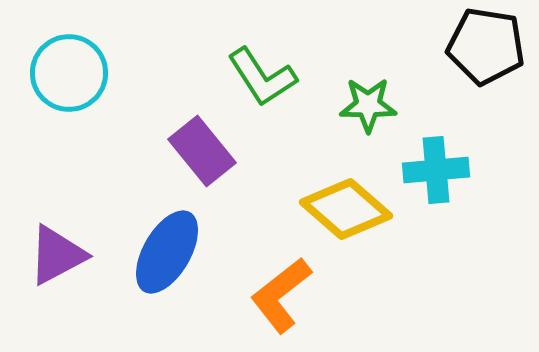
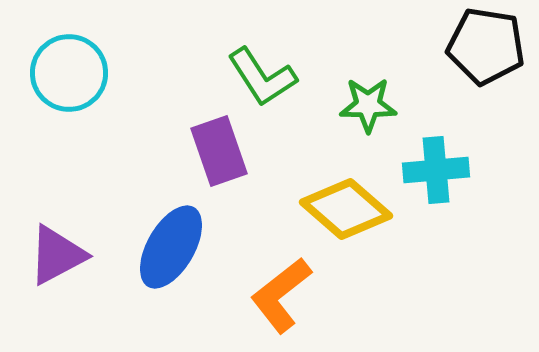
purple rectangle: moved 17 px right; rotated 20 degrees clockwise
blue ellipse: moved 4 px right, 5 px up
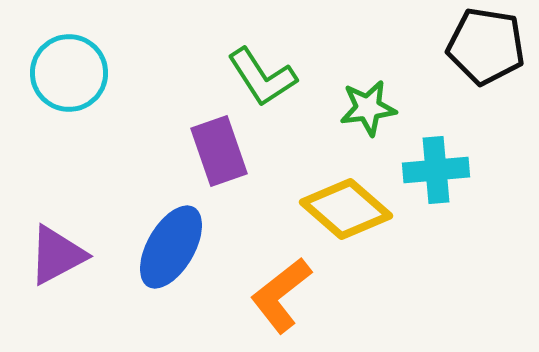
green star: moved 3 px down; rotated 8 degrees counterclockwise
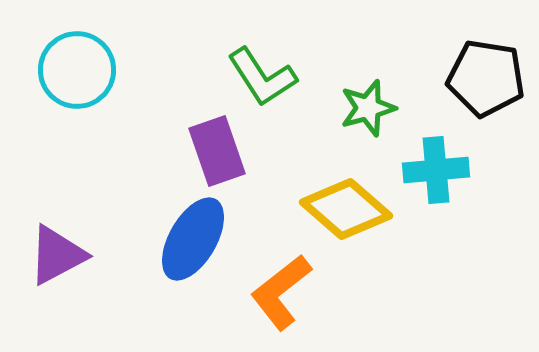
black pentagon: moved 32 px down
cyan circle: moved 8 px right, 3 px up
green star: rotated 8 degrees counterclockwise
purple rectangle: moved 2 px left
blue ellipse: moved 22 px right, 8 px up
orange L-shape: moved 3 px up
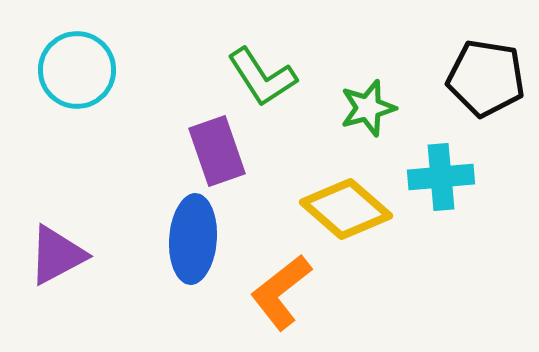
cyan cross: moved 5 px right, 7 px down
blue ellipse: rotated 26 degrees counterclockwise
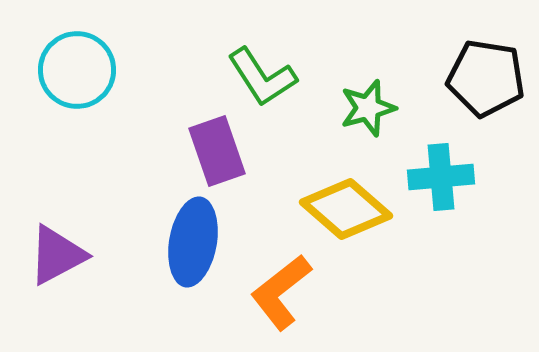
blue ellipse: moved 3 px down; rotated 6 degrees clockwise
